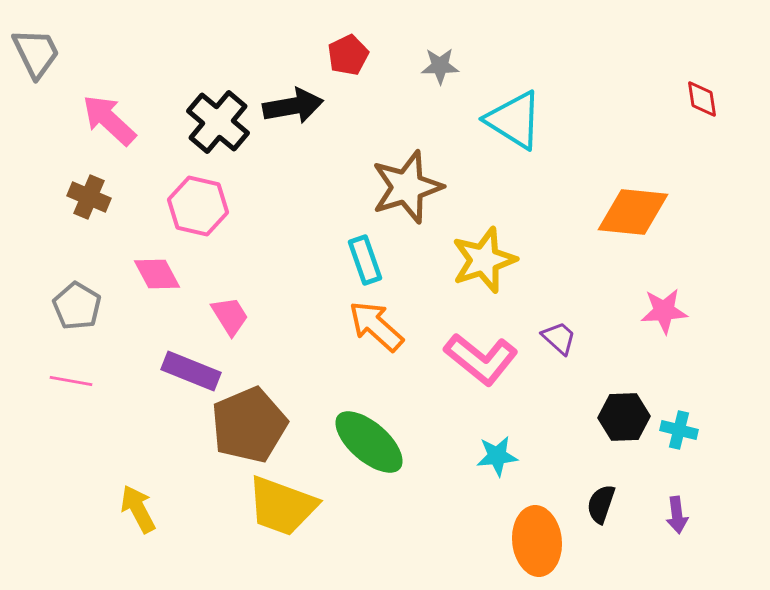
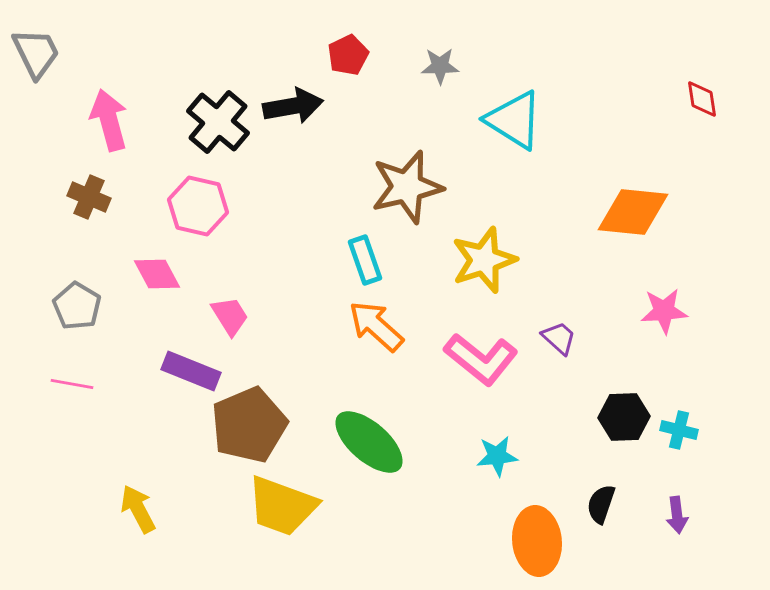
pink arrow: rotated 32 degrees clockwise
brown star: rotated 4 degrees clockwise
pink line: moved 1 px right, 3 px down
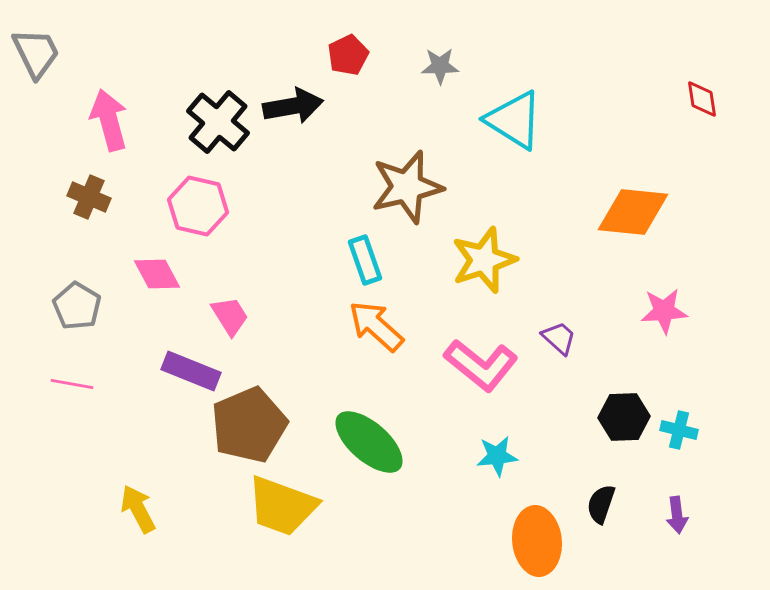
pink L-shape: moved 6 px down
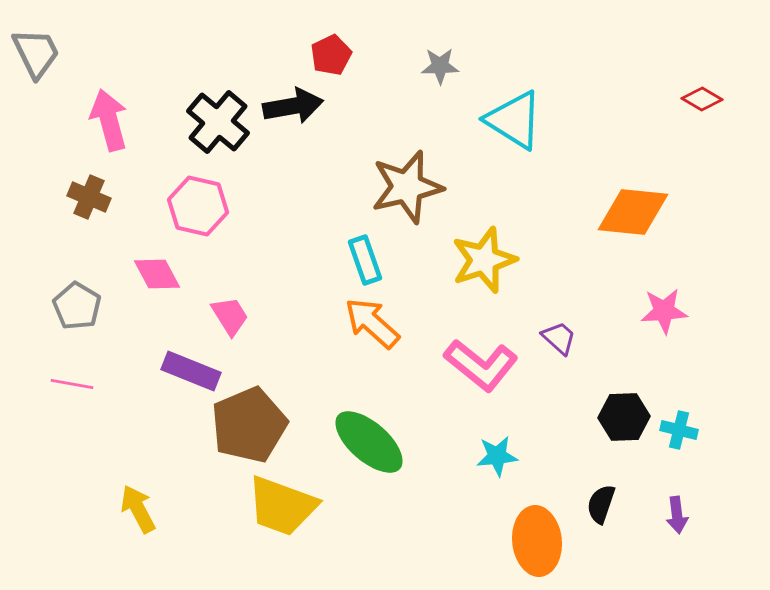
red pentagon: moved 17 px left
red diamond: rotated 51 degrees counterclockwise
orange arrow: moved 4 px left, 3 px up
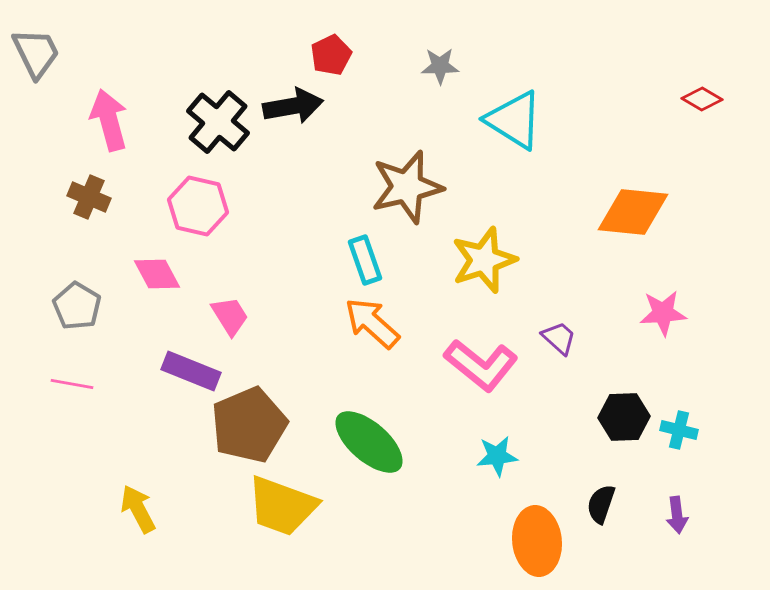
pink star: moved 1 px left, 2 px down
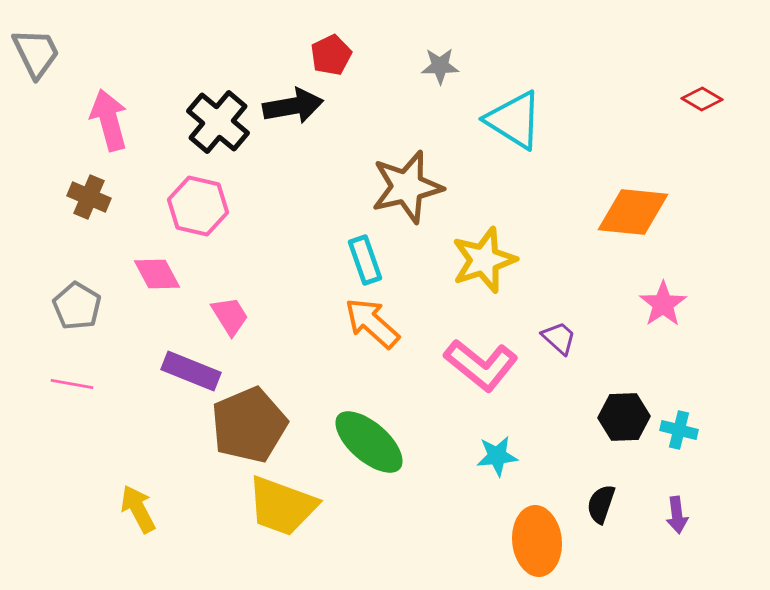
pink star: moved 9 px up; rotated 30 degrees counterclockwise
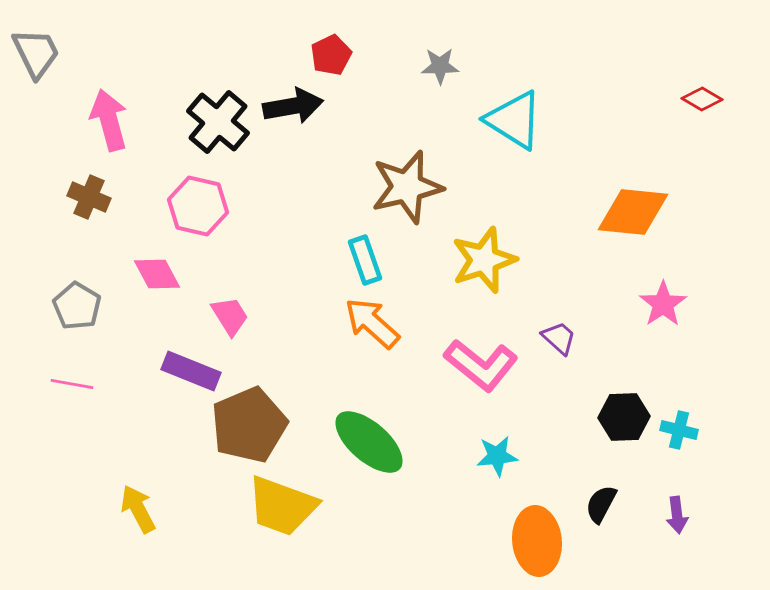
black semicircle: rotated 9 degrees clockwise
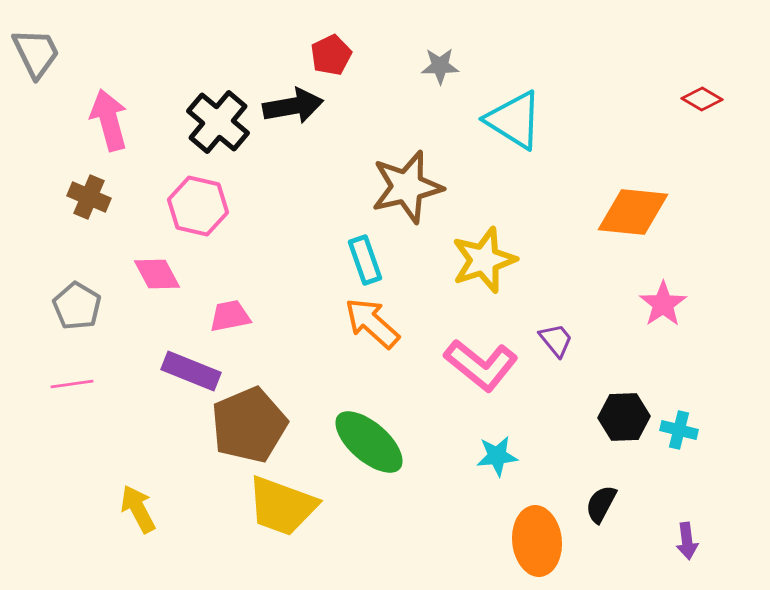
pink trapezoid: rotated 69 degrees counterclockwise
purple trapezoid: moved 3 px left, 2 px down; rotated 9 degrees clockwise
pink line: rotated 18 degrees counterclockwise
purple arrow: moved 10 px right, 26 px down
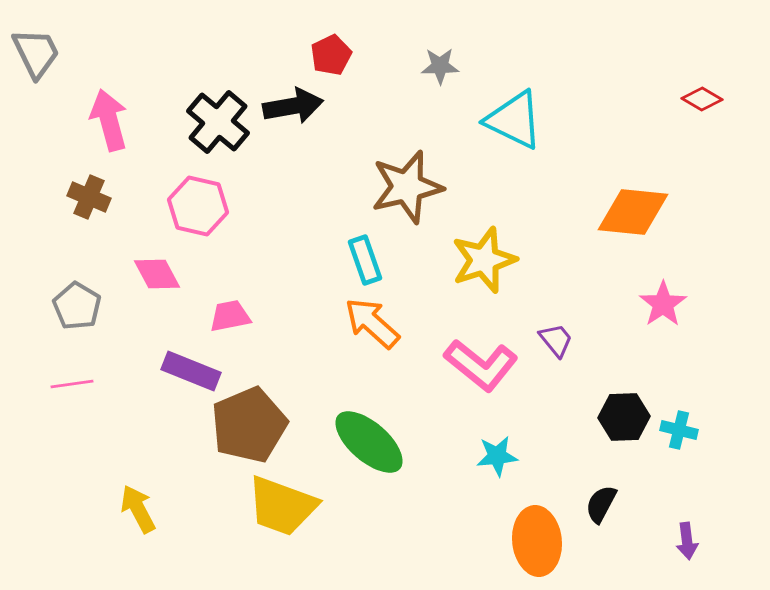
cyan triangle: rotated 6 degrees counterclockwise
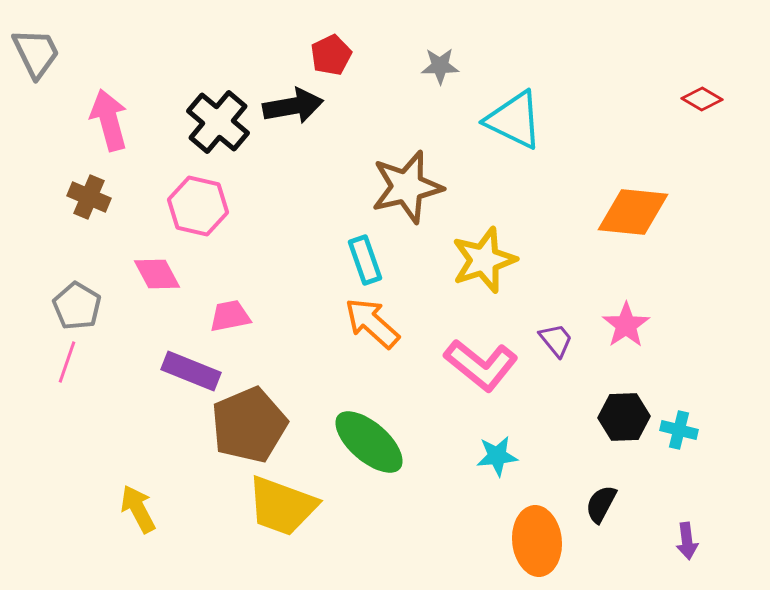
pink star: moved 37 px left, 21 px down
pink line: moved 5 px left, 22 px up; rotated 63 degrees counterclockwise
